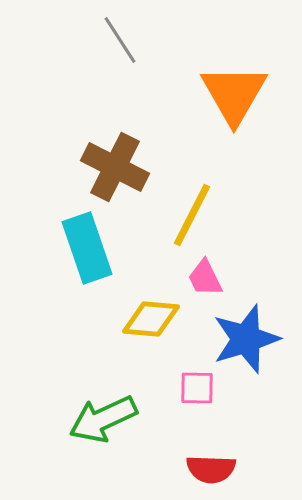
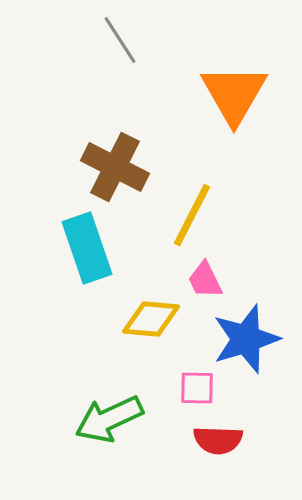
pink trapezoid: moved 2 px down
green arrow: moved 6 px right
red semicircle: moved 7 px right, 29 px up
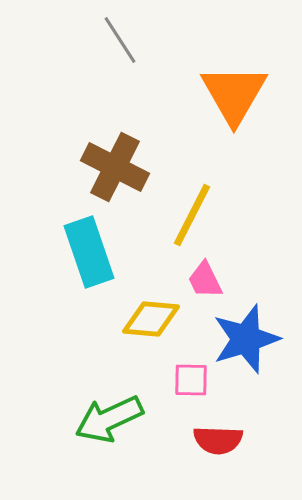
cyan rectangle: moved 2 px right, 4 px down
pink square: moved 6 px left, 8 px up
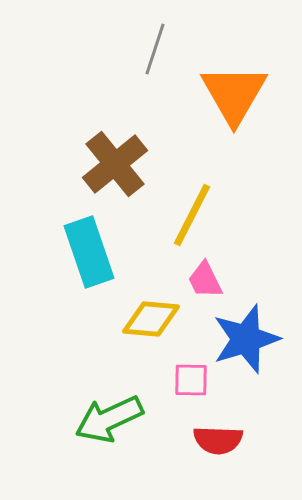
gray line: moved 35 px right, 9 px down; rotated 51 degrees clockwise
brown cross: moved 3 px up; rotated 24 degrees clockwise
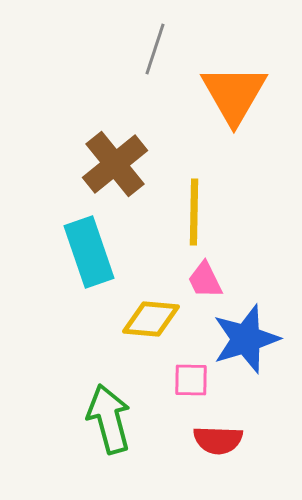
yellow line: moved 2 px right, 3 px up; rotated 26 degrees counterclockwise
green arrow: rotated 100 degrees clockwise
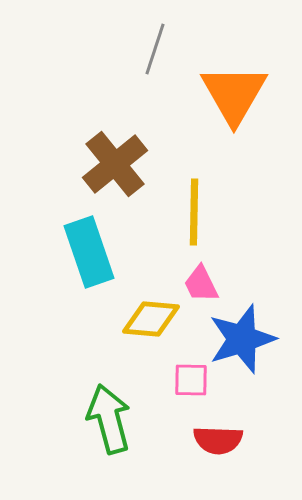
pink trapezoid: moved 4 px left, 4 px down
blue star: moved 4 px left
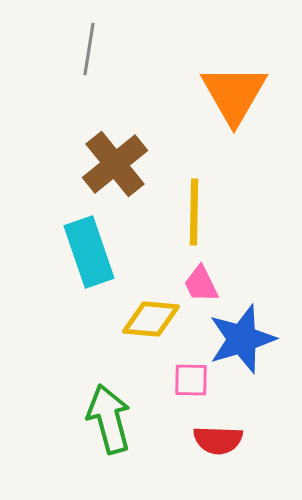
gray line: moved 66 px left; rotated 9 degrees counterclockwise
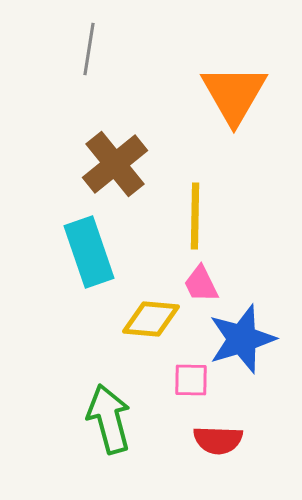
yellow line: moved 1 px right, 4 px down
